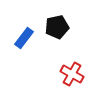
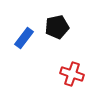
red cross: rotated 10 degrees counterclockwise
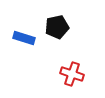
blue rectangle: rotated 70 degrees clockwise
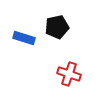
red cross: moved 3 px left
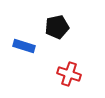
blue rectangle: moved 8 px down
